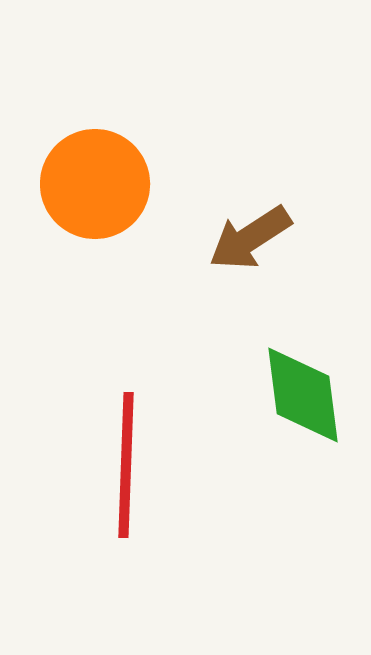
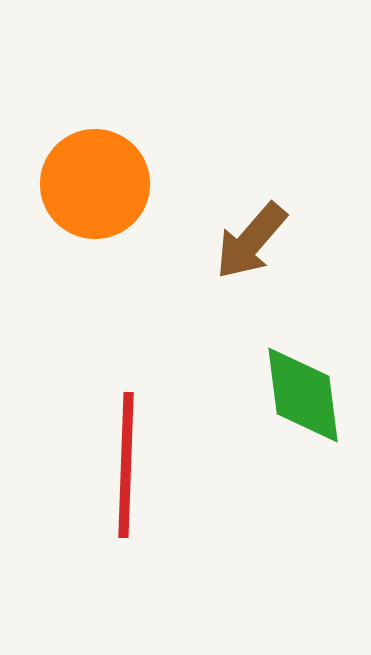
brown arrow: moved 1 px right, 3 px down; rotated 16 degrees counterclockwise
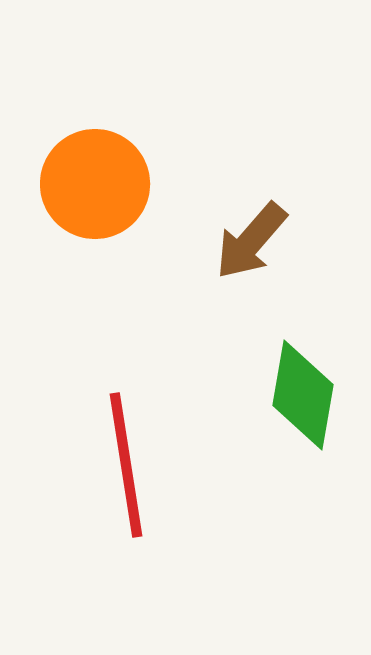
green diamond: rotated 17 degrees clockwise
red line: rotated 11 degrees counterclockwise
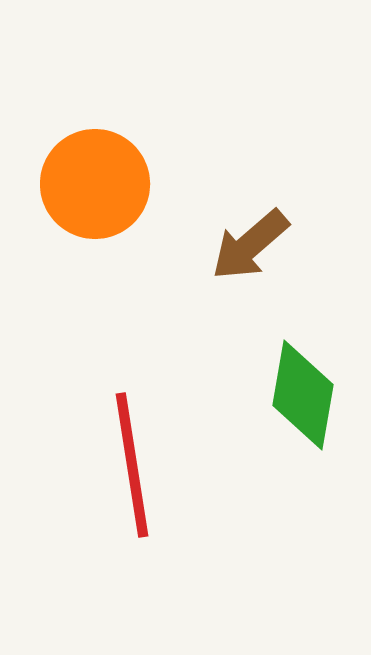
brown arrow: moved 1 px left, 4 px down; rotated 8 degrees clockwise
red line: moved 6 px right
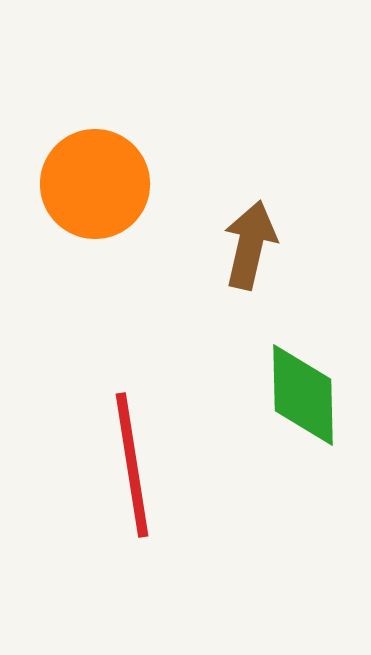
brown arrow: rotated 144 degrees clockwise
green diamond: rotated 11 degrees counterclockwise
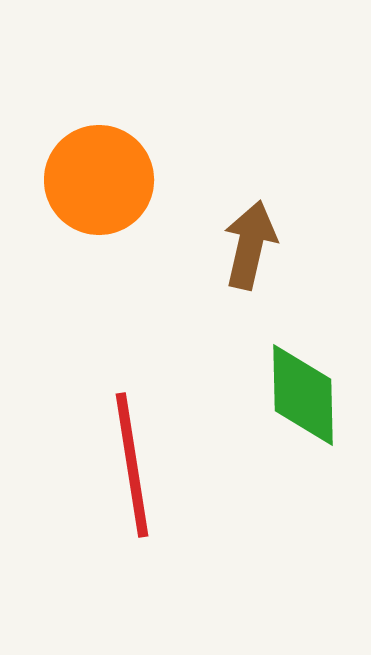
orange circle: moved 4 px right, 4 px up
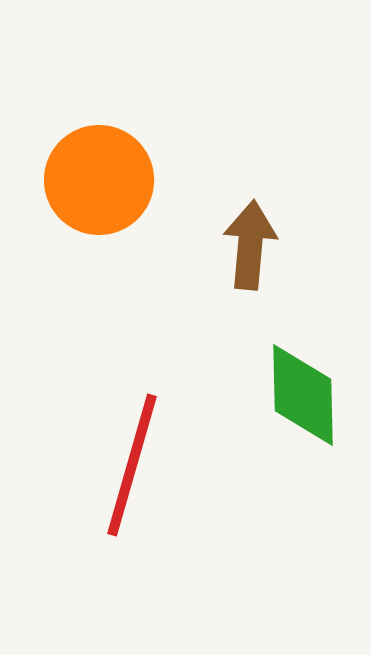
brown arrow: rotated 8 degrees counterclockwise
red line: rotated 25 degrees clockwise
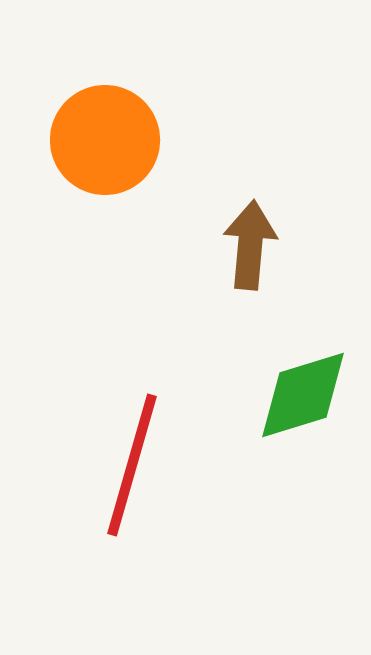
orange circle: moved 6 px right, 40 px up
green diamond: rotated 74 degrees clockwise
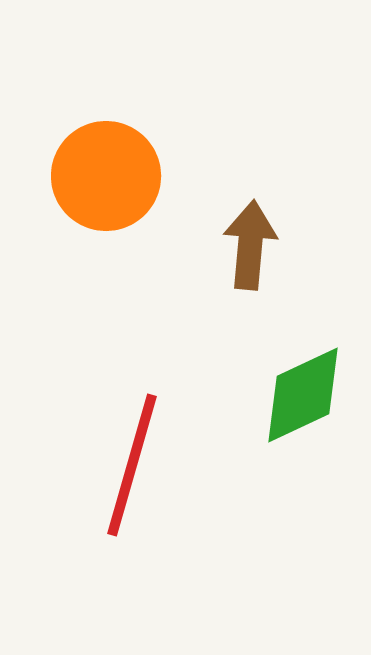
orange circle: moved 1 px right, 36 px down
green diamond: rotated 8 degrees counterclockwise
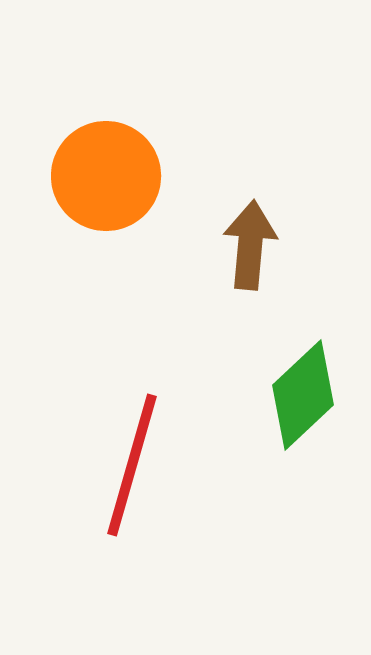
green diamond: rotated 18 degrees counterclockwise
